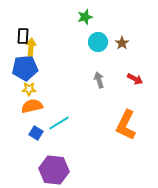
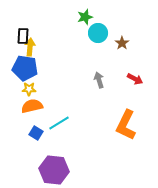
cyan circle: moved 9 px up
yellow arrow: moved 1 px left
blue pentagon: rotated 15 degrees clockwise
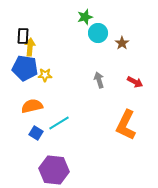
red arrow: moved 3 px down
yellow star: moved 16 px right, 14 px up
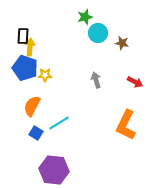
brown star: rotated 24 degrees counterclockwise
blue pentagon: rotated 10 degrees clockwise
gray arrow: moved 3 px left
orange semicircle: rotated 50 degrees counterclockwise
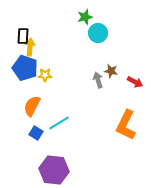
brown star: moved 11 px left, 28 px down
gray arrow: moved 2 px right
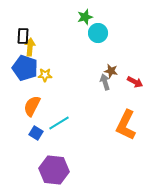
gray arrow: moved 7 px right, 2 px down
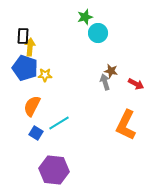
red arrow: moved 1 px right, 2 px down
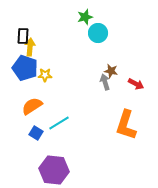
orange semicircle: rotated 30 degrees clockwise
orange L-shape: rotated 8 degrees counterclockwise
